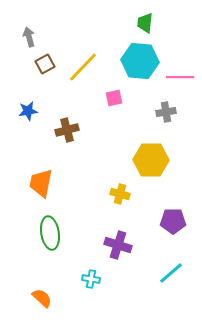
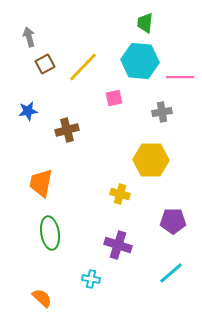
gray cross: moved 4 px left
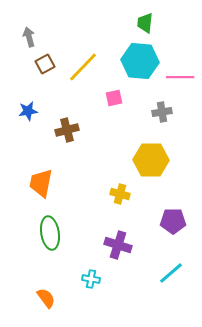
orange semicircle: moved 4 px right; rotated 10 degrees clockwise
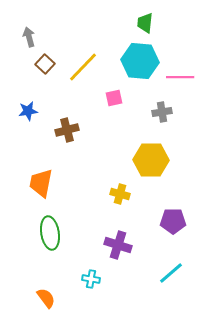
brown square: rotated 18 degrees counterclockwise
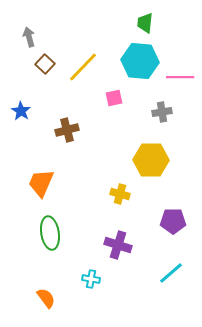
blue star: moved 7 px left; rotated 30 degrees counterclockwise
orange trapezoid: rotated 12 degrees clockwise
